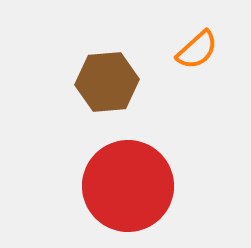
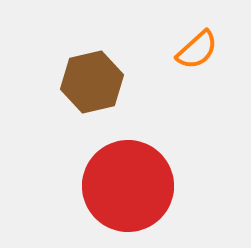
brown hexagon: moved 15 px left; rotated 8 degrees counterclockwise
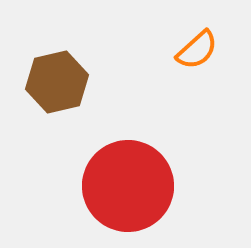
brown hexagon: moved 35 px left
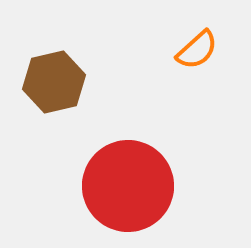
brown hexagon: moved 3 px left
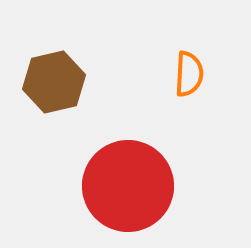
orange semicircle: moved 8 px left, 24 px down; rotated 45 degrees counterclockwise
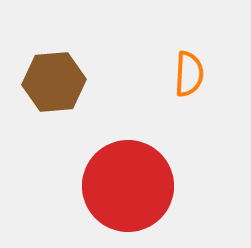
brown hexagon: rotated 8 degrees clockwise
